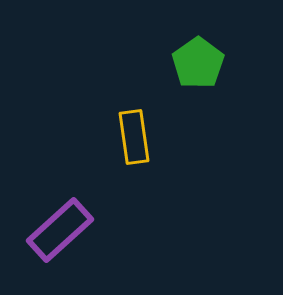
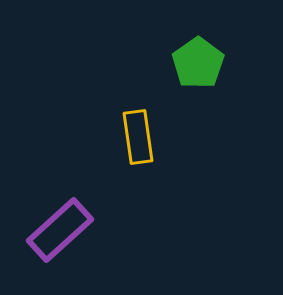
yellow rectangle: moved 4 px right
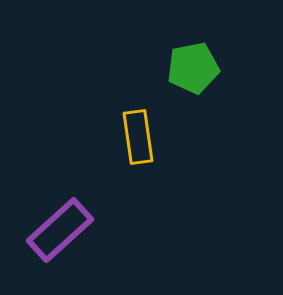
green pentagon: moved 5 px left, 5 px down; rotated 24 degrees clockwise
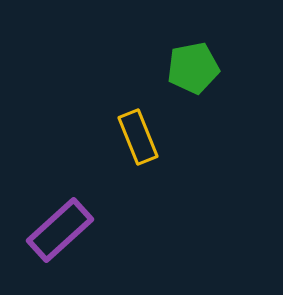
yellow rectangle: rotated 14 degrees counterclockwise
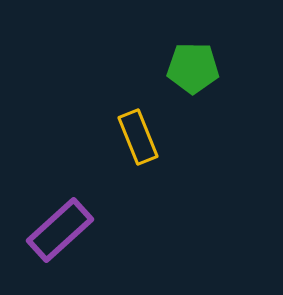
green pentagon: rotated 12 degrees clockwise
